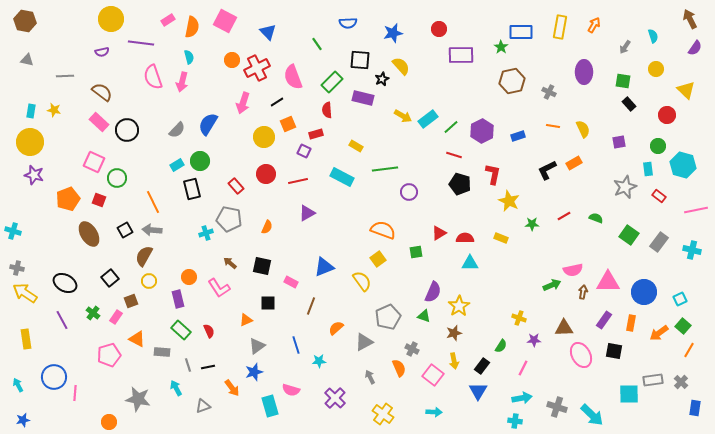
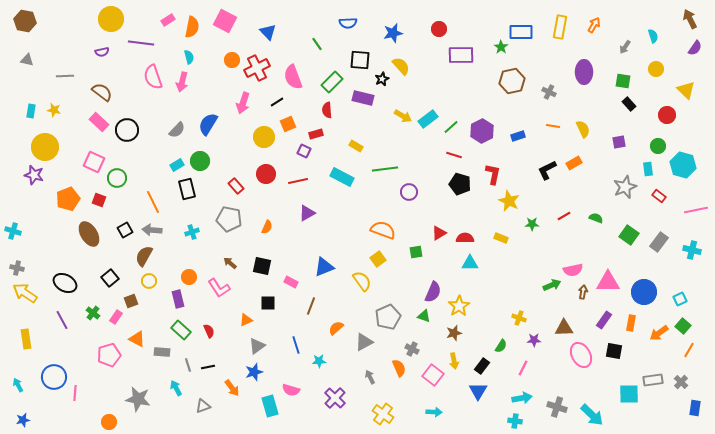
yellow circle at (30, 142): moved 15 px right, 5 px down
black rectangle at (192, 189): moved 5 px left
cyan cross at (206, 233): moved 14 px left, 1 px up
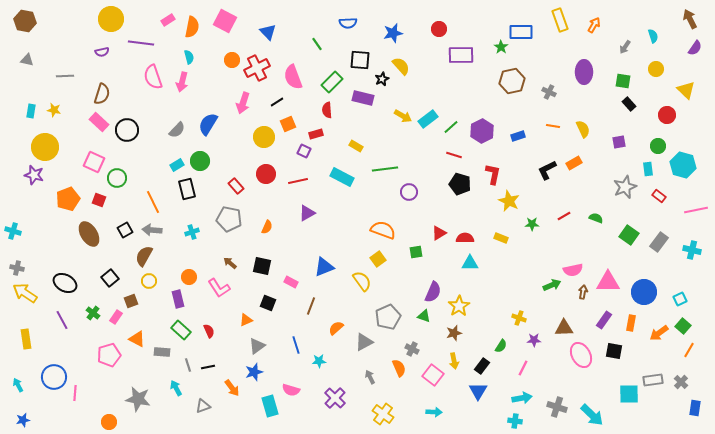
yellow rectangle at (560, 27): moved 7 px up; rotated 30 degrees counterclockwise
brown semicircle at (102, 92): moved 2 px down; rotated 70 degrees clockwise
black square at (268, 303): rotated 21 degrees clockwise
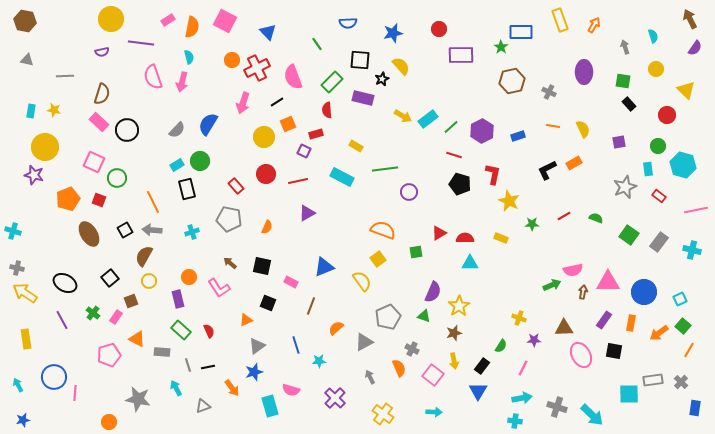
gray arrow at (625, 47): rotated 128 degrees clockwise
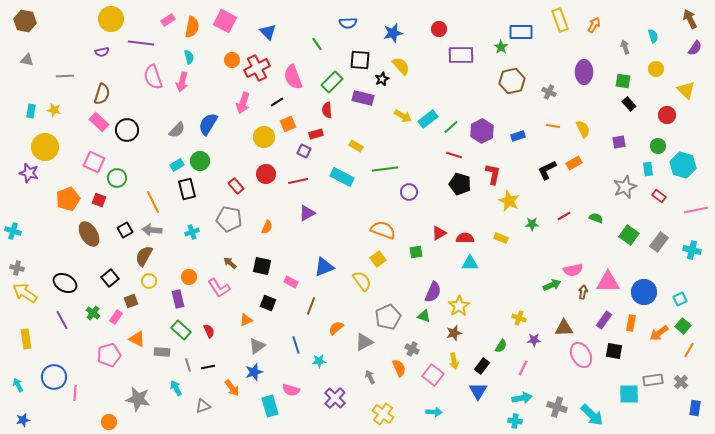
purple star at (34, 175): moved 5 px left, 2 px up
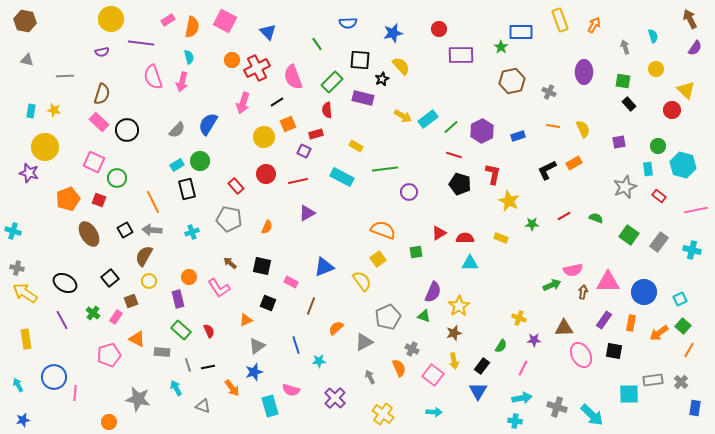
red circle at (667, 115): moved 5 px right, 5 px up
gray triangle at (203, 406): rotated 42 degrees clockwise
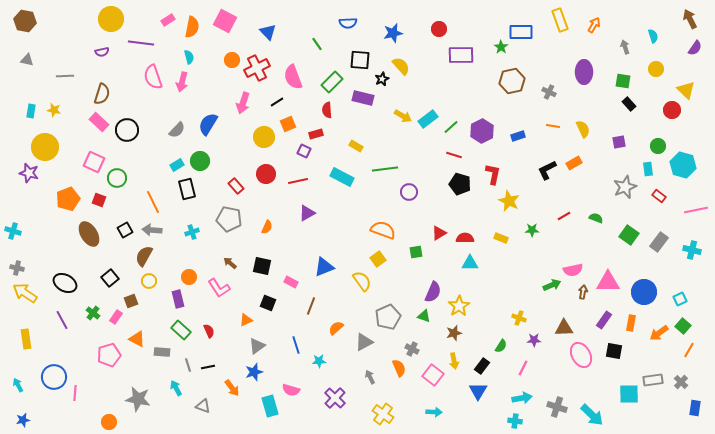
green star at (532, 224): moved 6 px down
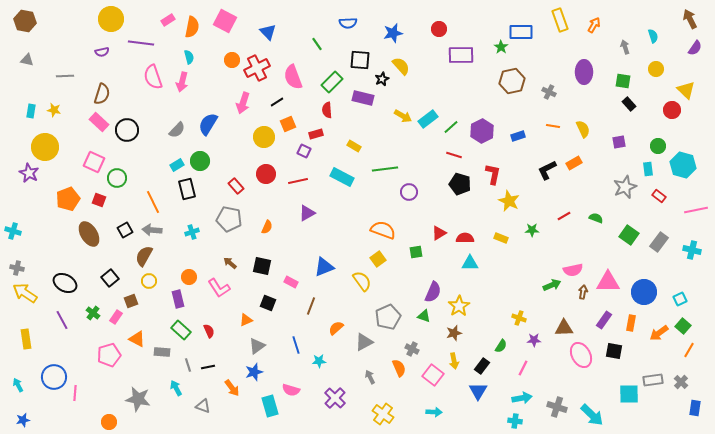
yellow rectangle at (356, 146): moved 2 px left
purple star at (29, 173): rotated 12 degrees clockwise
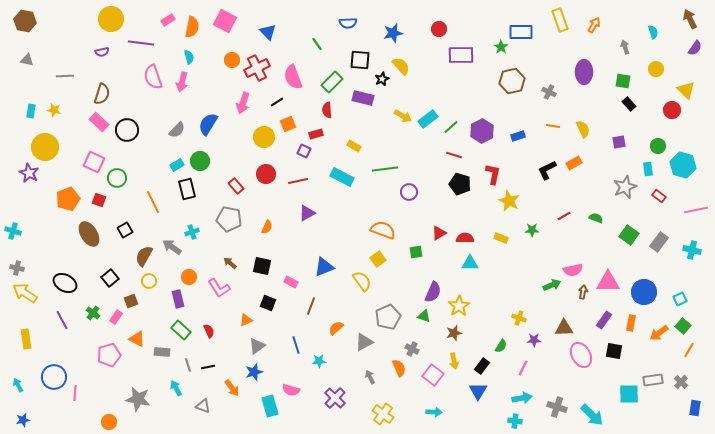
cyan semicircle at (653, 36): moved 4 px up
gray arrow at (152, 230): moved 20 px right, 17 px down; rotated 30 degrees clockwise
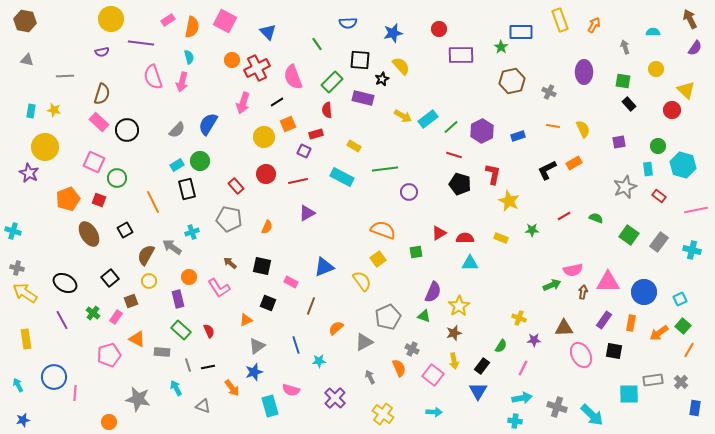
cyan semicircle at (653, 32): rotated 72 degrees counterclockwise
brown semicircle at (144, 256): moved 2 px right, 1 px up
